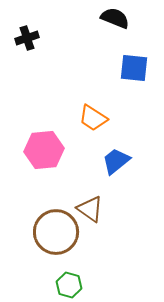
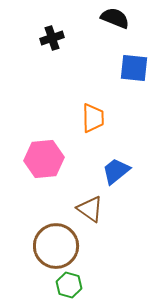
black cross: moved 25 px right
orange trapezoid: rotated 124 degrees counterclockwise
pink hexagon: moved 9 px down
blue trapezoid: moved 10 px down
brown circle: moved 14 px down
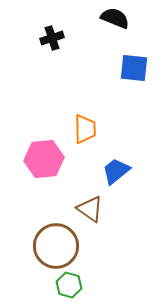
orange trapezoid: moved 8 px left, 11 px down
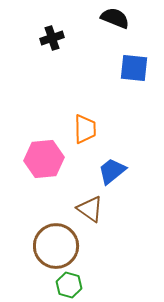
blue trapezoid: moved 4 px left
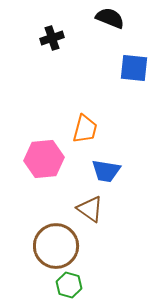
black semicircle: moved 5 px left
orange trapezoid: rotated 16 degrees clockwise
blue trapezoid: moved 6 px left; rotated 132 degrees counterclockwise
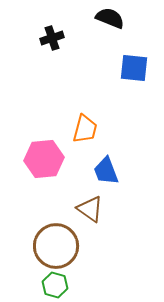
blue trapezoid: rotated 60 degrees clockwise
green hexagon: moved 14 px left
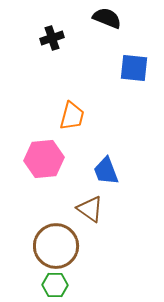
black semicircle: moved 3 px left
orange trapezoid: moved 13 px left, 13 px up
green hexagon: rotated 15 degrees counterclockwise
